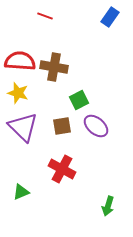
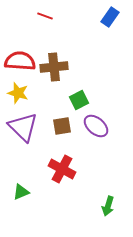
brown cross: rotated 16 degrees counterclockwise
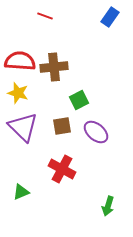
purple ellipse: moved 6 px down
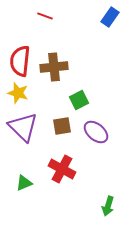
red semicircle: rotated 88 degrees counterclockwise
green triangle: moved 3 px right, 9 px up
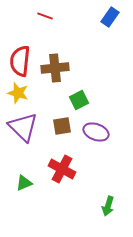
brown cross: moved 1 px right, 1 px down
purple ellipse: rotated 20 degrees counterclockwise
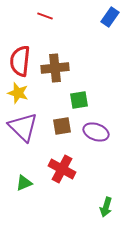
green square: rotated 18 degrees clockwise
green arrow: moved 2 px left, 1 px down
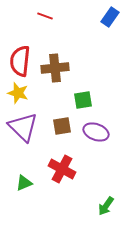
green square: moved 4 px right
green arrow: moved 1 px up; rotated 18 degrees clockwise
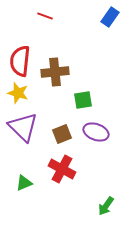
brown cross: moved 4 px down
brown square: moved 8 px down; rotated 12 degrees counterclockwise
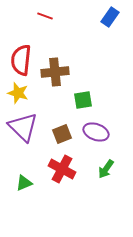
red semicircle: moved 1 px right, 1 px up
green arrow: moved 37 px up
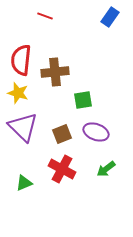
green arrow: rotated 18 degrees clockwise
